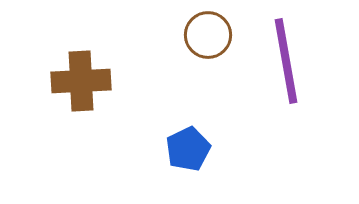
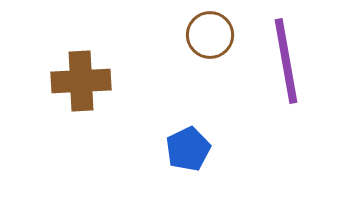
brown circle: moved 2 px right
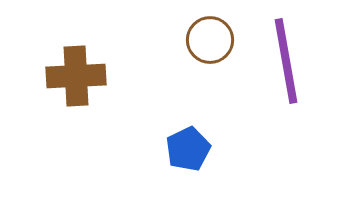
brown circle: moved 5 px down
brown cross: moved 5 px left, 5 px up
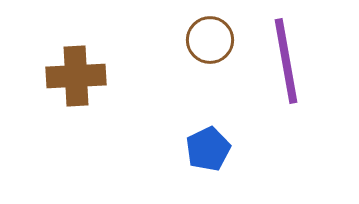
blue pentagon: moved 20 px right
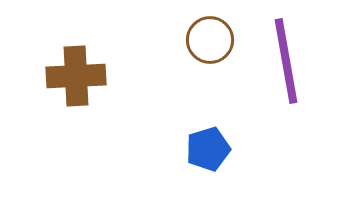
blue pentagon: rotated 9 degrees clockwise
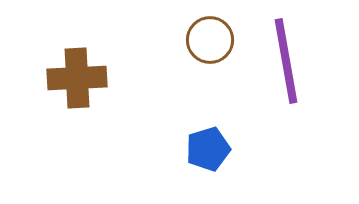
brown cross: moved 1 px right, 2 px down
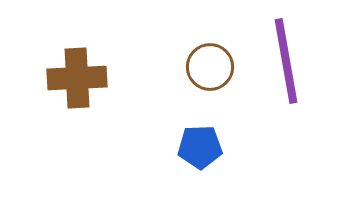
brown circle: moved 27 px down
blue pentagon: moved 8 px left, 2 px up; rotated 15 degrees clockwise
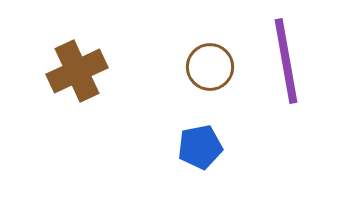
brown cross: moved 7 px up; rotated 22 degrees counterclockwise
blue pentagon: rotated 9 degrees counterclockwise
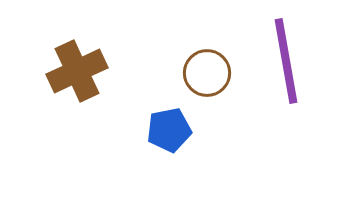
brown circle: moved 3 px left, 6 px down
blue pentagon: moved 31 px left, 17 px up
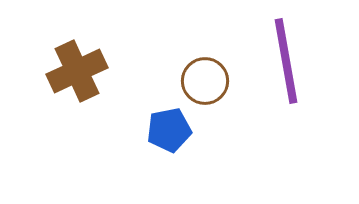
brown circle: moved 2 px left, 8 px down
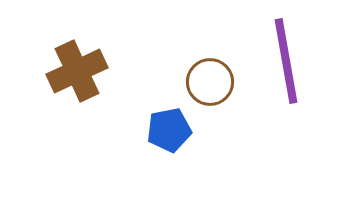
brown circle: moved 5 px right, 1 px down
